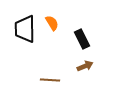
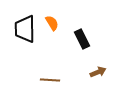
brown arrow: moved 13 px right, 6 px down
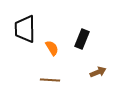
orange semicircle: moved 25 px down
black rectangle: rotated 48 degrees clockwise
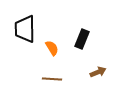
brown line: moved 2 px right, 1 px up
